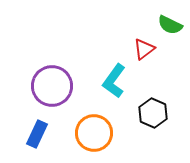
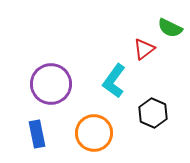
green semicircle: moved 3 px down
purple circle: moved 1 px left, 2 px up
blue rectangle: rotated 36 degrees counterclockwise
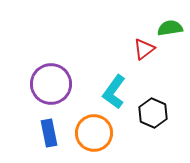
green semicircle: rotated 145 degrees clockwise
cyan L-shape: moved 11 px down
blue rectangle: moved 12 px right, 1 px up
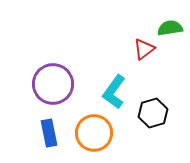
purple circle: moved 2 px right
black hexagon: rotated 20 degrees clockwise
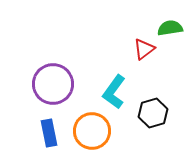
orange circle: moved 2 px left, 2 px up
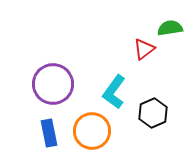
black hexagon: rotated 8 degrees counterclockwise
